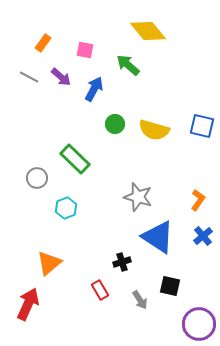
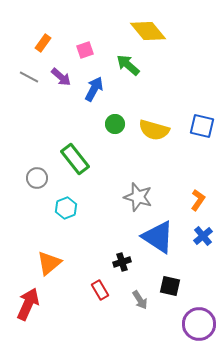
pink square: rotated 30 degrees counterclockwise
green rectangle: rotated 8 degrees clockwise
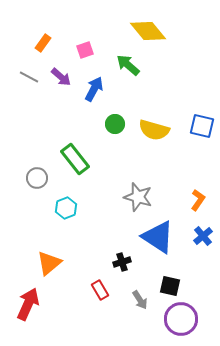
purple circle: moved 18 px left, 5 px up
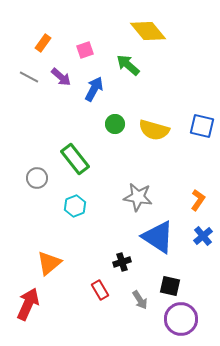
gray star: rotated 8 degrees counterclockwise
cyan hexagon: moved 9 px right, 2 px up
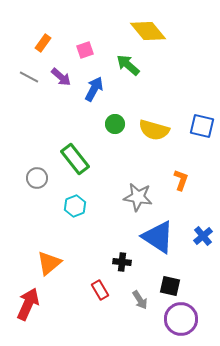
orange L-shape: moved 17 px left, 20 px up; rotated 15 degrees counterclockwise
black cross: rotated 24 degrees clockwise
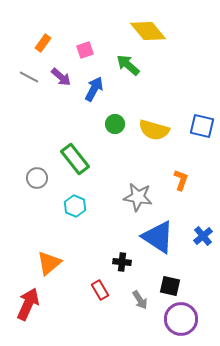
cyan hexagon: rotated 15 degrees counterclockwise
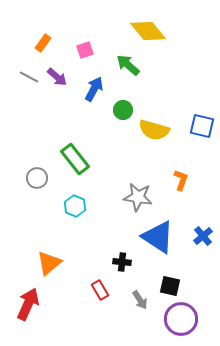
purple arrow: moved 4 px left
green circle: moved 8 px right, 14 px up
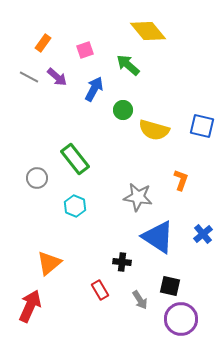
blue cross: moved 2 px up
red arrow: moved 2 px right, 2 px down
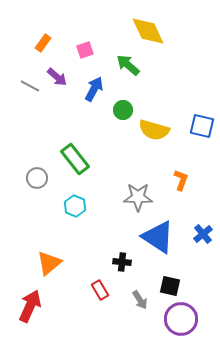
yellow diamond: rotated 15 degrees clockwise
gray line: moved 1 px right, 9 px down
gray star: rotated 8 degrees counterclockwise
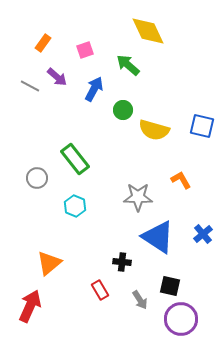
orange L-shape: rotated 50 degrees counterclockwise
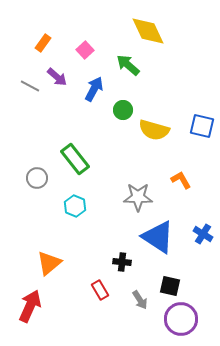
pink square: rotated 24 degrees counterclockwise
blue cross: rotated 18 degrees counterclockwise
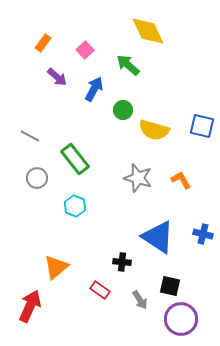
gray line: moved 50 px down
gray star: moved 19 px up; rotated 16 degrees clockwise
blue cross: rotated 18 degrees counterclockwise
orange triangle: moved 7 px right, 4 px down
red rectangle: rotated 24 degrees counterclockwise
